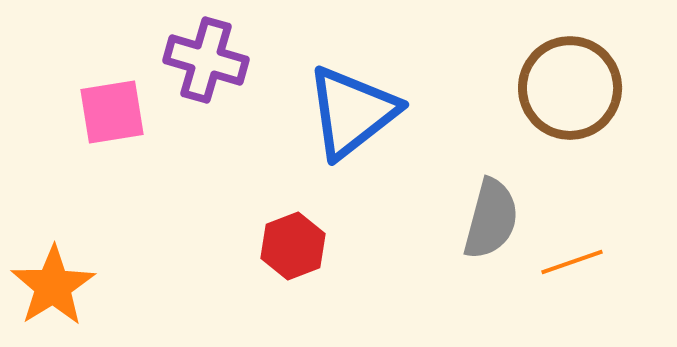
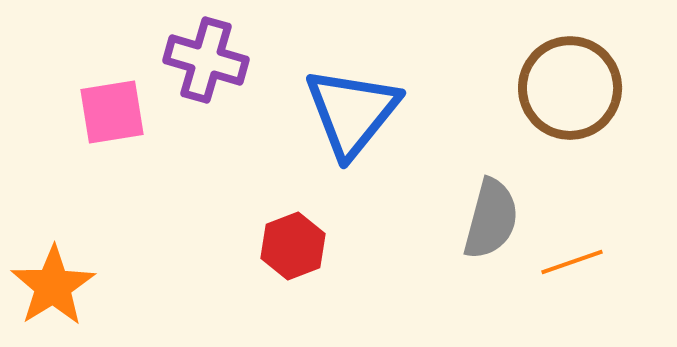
blue triangle: rotated 13 degrees counterclockwise
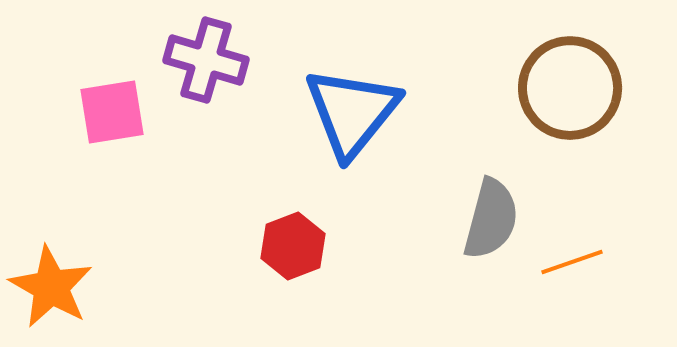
orange star: moved 2 px left, 1 px down; rotated 10 degrees counterclockwise
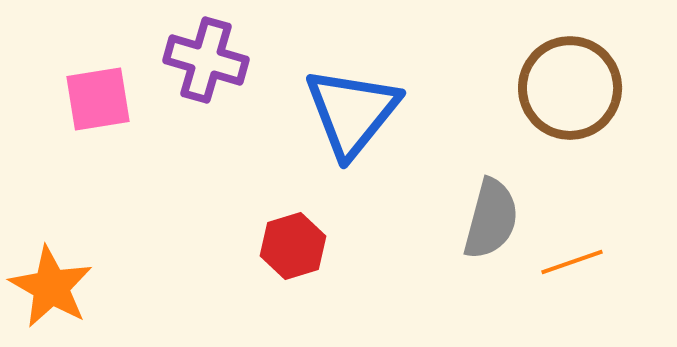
pink square: moved 14 px left, 13 px up
red hexagon: rotated 4 degrees clockwise
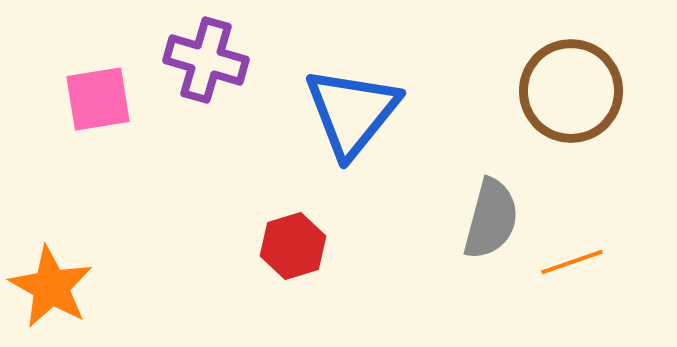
brown circle: moved 1 px right, 3 px down
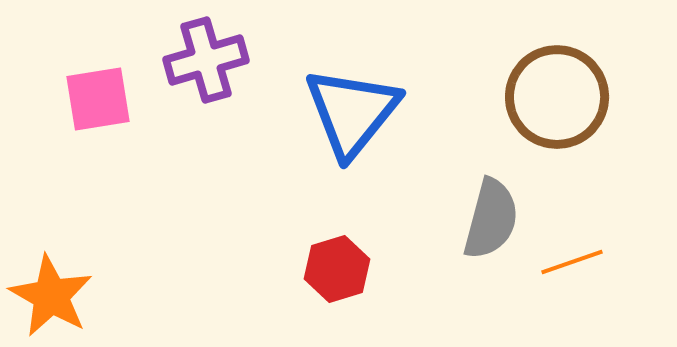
purple cross: rotated 32 degrees counterclockwise
brown circle: moved 14 px left, 6 px down
red hexagon: moved 44 px right, 23 px down
orange star: moved 9 px down
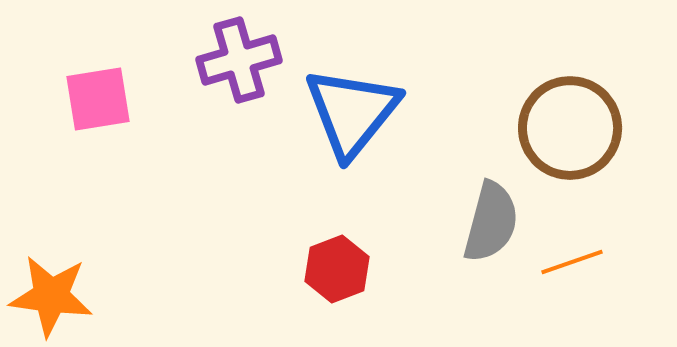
purple cross: moved 33 px right
brown circle: moved 13 px right, 31 px down
gray semicircle: moved 3 px down
red hexagon: rotated 4 degrees counterclockwise
orange star: rotated 22 degrees counterclockwise
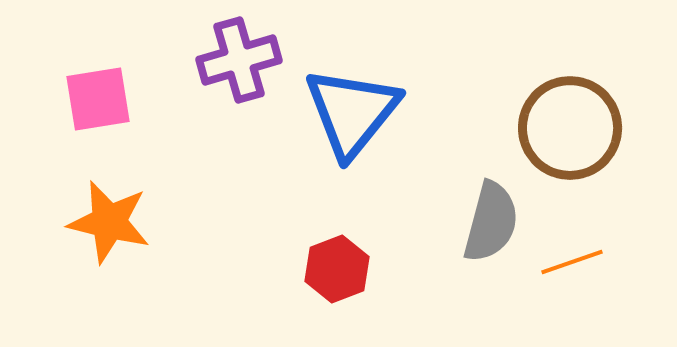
orange star: moved 58 px right, 74 px up; rotated 6 degrees clockwise
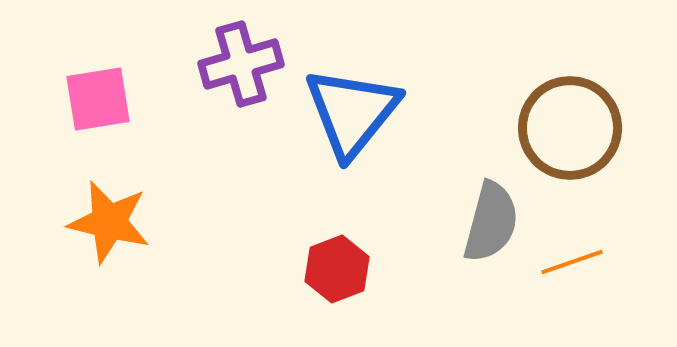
purple cross: moved 2 px right, 4 px down
